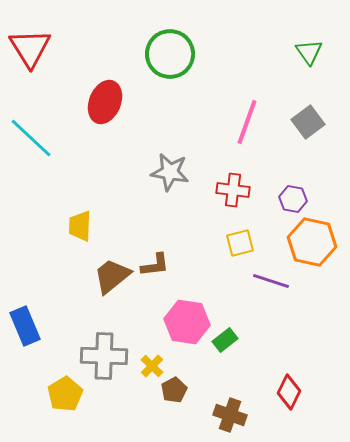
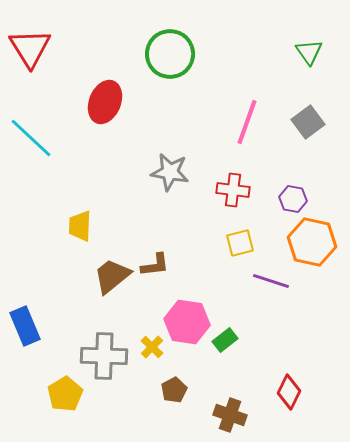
yellow cross: moved 19 px up
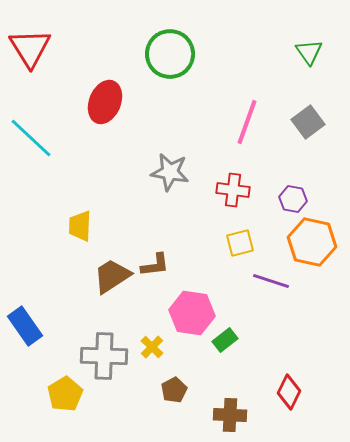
brown trapezoid: rotated 6 degrees clockwise
pink hexagon: moved 5 px right, 9 px up
blue rectangle: rotated 12 degrees counterclockwise
brown cross: rotated 16 degrees counterclockwise
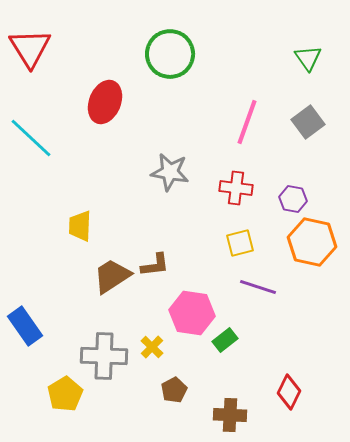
green triangle: moved 1 px left, 6 px down
red cross: moved 3 px right, 2 px up
purple line: moved 13 px left, 6 px down
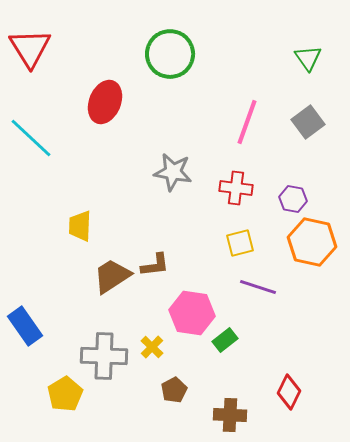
gray star: moved 3 px right
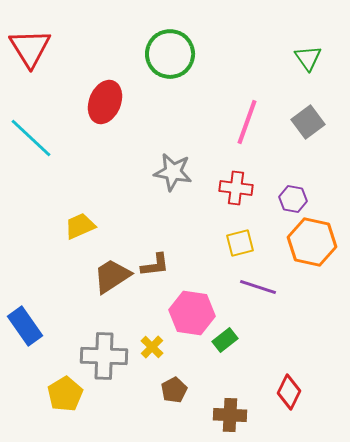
yellow trapezoid: rotated 64 degrees clockwise
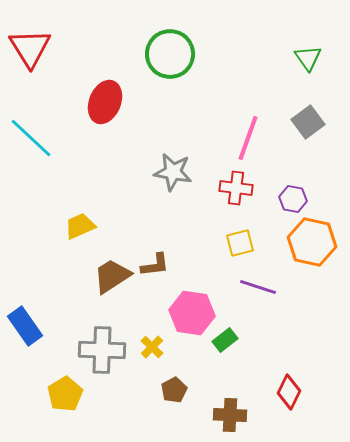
pink line: moved 1 px right, 16 px down
gray cross: moved 2 px left, 6 px up
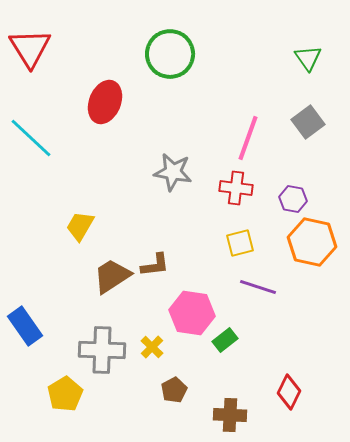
yellow trapezoid: rotated 36 degrees counterclockwise
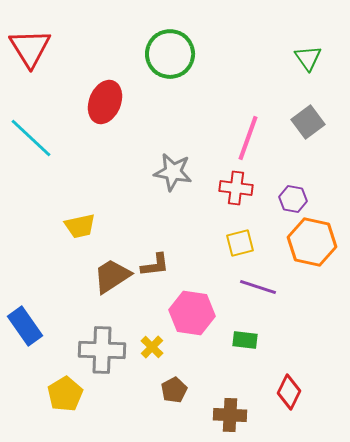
yellow trapezoid: rotated 132 degrees counterclockwise
green rectangle: moved 20 px right; rotated 45 degrees clockwise
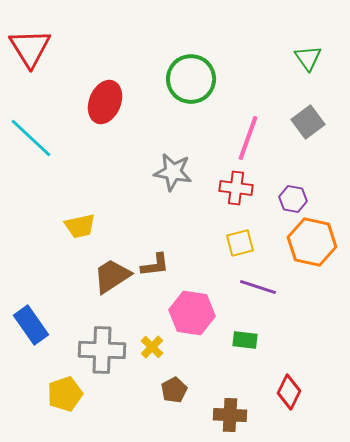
green circle: moved 21 px right, 25 px down
blue rectangle: moved 6 px right, 1 px up
yellow pentagon: rotated 12 degrees clockwise
